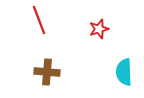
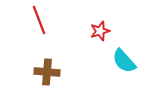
red star: moved 1 px right, 2 px down
cyan semicircle: moved 11 px up; rotated 40 degrees counterclockwise
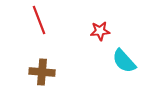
red star: rotated 12 degrees clockwise
brown cross: moved 5 px left
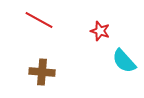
red line: rotated 40 degrees counterclockwise
red star: rotated 24 degrees clockwise
